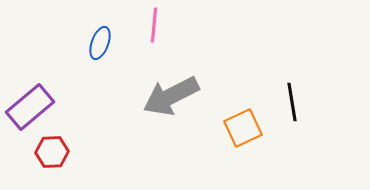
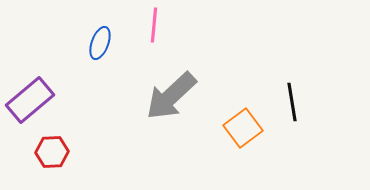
gray arrow: rotated 16 degrees counterclockwise
purple rectangle: moved 7 px up
orange square: rotated 12 degrees counterclockwise
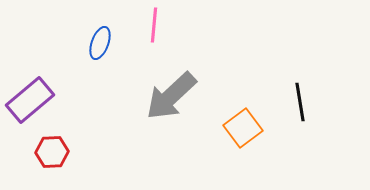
black line: moved 8 px right
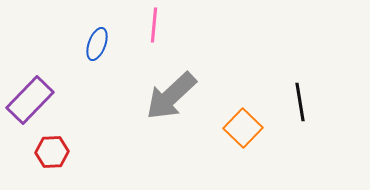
blue ellipse: moved 3 px left, 1 px down
purple rectangle: rotated 6 degrees counterclockwise
orange square: rotated 9 degrees counterclockwise
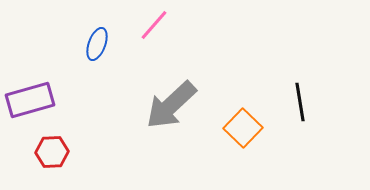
pink line: rotated 36 degrees clockwise
gray arrow: moved 9 px down
purple rectangle: rotated 30 degrees clockwise
